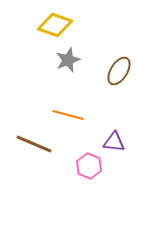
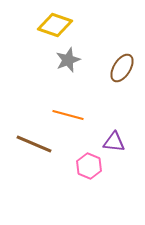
brown ellipse: moved 3 px right, 3 px up
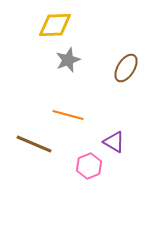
yellow diamond: rotated 20 degrees counterclockwise
brown ellipse: moved 4 px right
purple triangle: rotated 25 degrees clockwise
pink hexagon: rotated 15 degrees clockwise
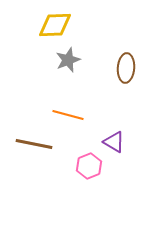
brown ellipse: rotated 28 degrees counterclockwise
brown line: rotated 12 degrees counterclockwise
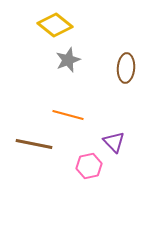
yellow diamond: rotated 40 degrees clockwise
purple triangle: rotated 15 degrees clockwise
pink hexagon: rotated 10 degrees clockwise
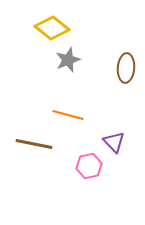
yellow diamond: moved 3 px left, 3 px down
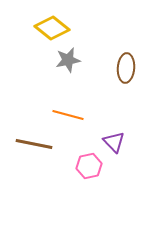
gray star: rotated 10 degrees clockwise
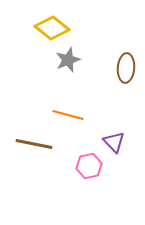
gray star: rotated 10 degrees counterclockwise
